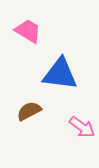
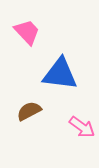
pink trapezoid: moved 1 px left, 1 px down; rotated 16 degrees clockwise
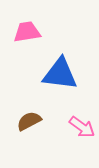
pink trapezoid: rotated 56 degrees counterclockwise
brown semicircle: moved 10 px down
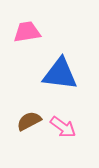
pink arrow: moved 19 px left
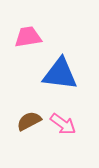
pink trapezoid: moved 1 px right, 5 px down
pink arrow: moved 3 px up
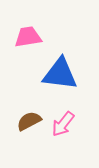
pink arrow: rotated 92 degrees clockwise
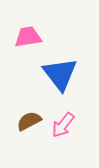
blue triangle: rotated 45 degrees clockwise
pink arrow: moved 1 px down
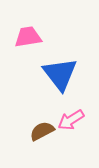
brown semicircle: moved 13 px right, 10 px down
pink arrow: moved 8 px right, 5 px up; rotated 20 degrees clockwise
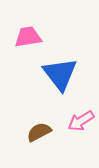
pink arrow: moved 10 px right, 1 px down
brown semicircle: moved 3 px left, 1 px down
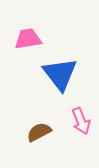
pink trapezoid: moved 2 px down
pink arrow: rotated 80 degrees counterclockwise
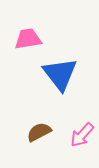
pink arrow: moved 1 px right, 14 px down; rotated 64 degrees clockwise
